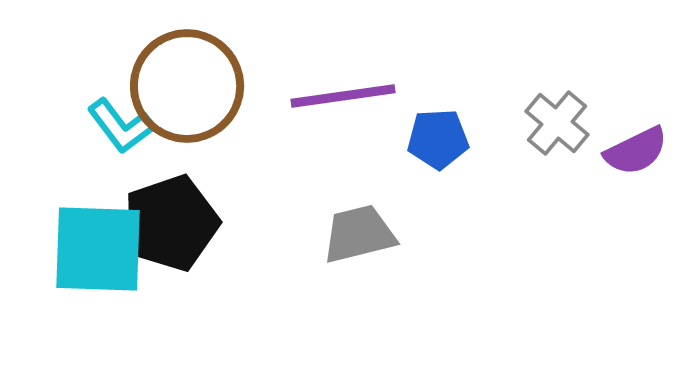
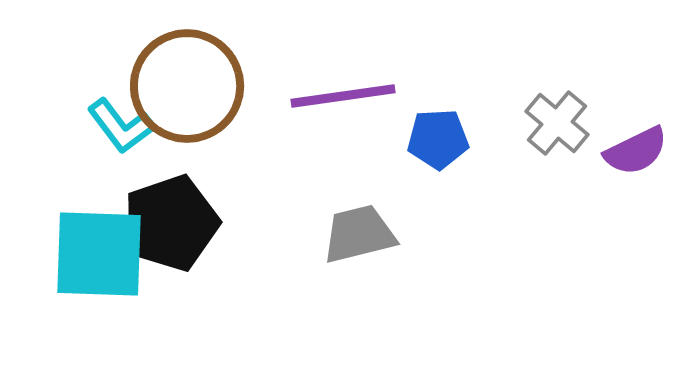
cyan square: moved 1 px right, 5 px down
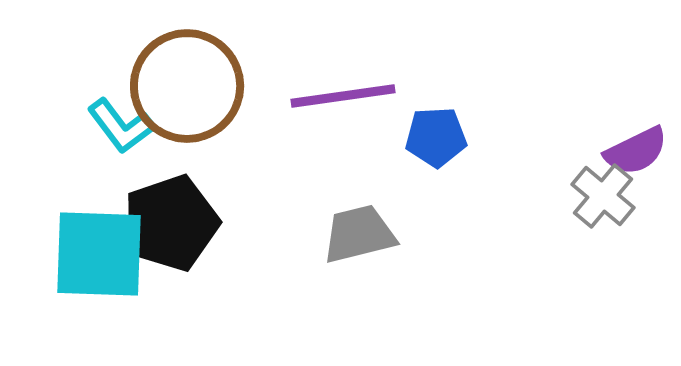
gray cross: moved 46 px right, 73 px down
blue pentagon: moved 2 px left, 2 px up
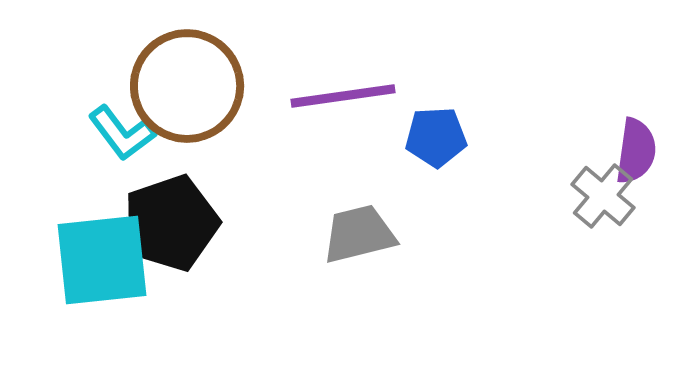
cyan L-shape: moved 1 px right, 7 px down
purple semicircle: rotated 56 degrees counterclockwise
cyan square: moved 3 px right, 6 px down; rotated 8 degrees counterclockwise
